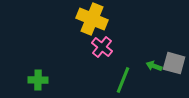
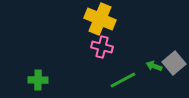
yellow cross: moved 8 px right
pink cross: rotated 25 degrees counterclockwise
gray square: rotated 35 degrees clockwise
green line: rotated 40 degrees clockwise
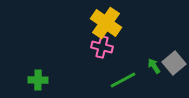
yellow cross: moved 6 px right, 4 px down; rotated 12 degrees clockwise
green arrow: rotated 35 degrees clockwise
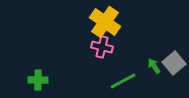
yellow cross: moved 1 px left, 1 px up
green line: moved 1 px down
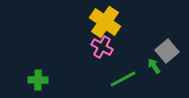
pink cross: rotated 15 degrees clockwise
gray square: moved 7 px left, 12 px up
green line: moved 2 px up
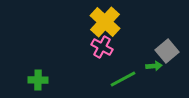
yellow cross: rotated 8 degrees clockwise
green arrow: rotated 119 degrees clockwise
